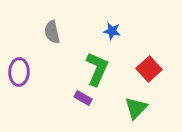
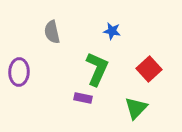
purple rectangle: rotated 18 degrees counterclockwise
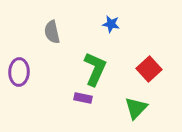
blue star: moved 1 px left, 7 px up
green L-shape: moved 2 px left
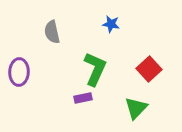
purple rectangle: rotated 24 degrees counterclockwise
